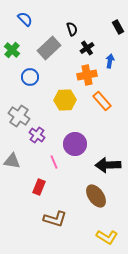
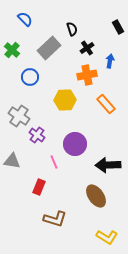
orange rectangle: moved 4 px right, 3 px down
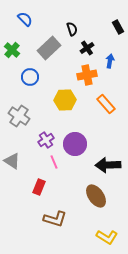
purple cross: moved 9 px right, 5 px down; rotated 21 degrees clockwise
gray triangle: rotated 24 degrees clockwise
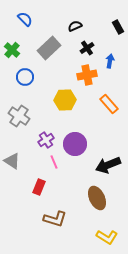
black semicircle: moved 3 px right, 3 px up; rotated 96 degrees counterclockwise
blue circle: moved 5 px left
orange rectangle: moved 3 px right
black arrow: rotated 20 degrees counterclockwise
brown ellipse: moved 1 px right, 2 px down; rotated 10 degrees clockwise
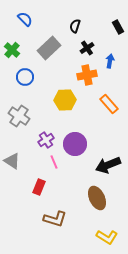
black semicircle: rotated 48 degrees counterclockwise
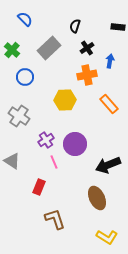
black rectangle: rotated 56 degrees counterclockwise
brown L-shape: rotated 125 degrees counterclockwise
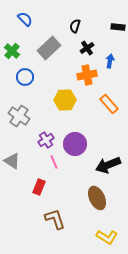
green cross: moved 1 px down
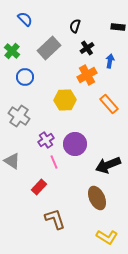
orange cross: rotated 18 degrees counterclockwise
red rectangle: rotated 21 degrees clockwise
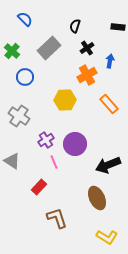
brown L-shape: moved 2 px right, 1 px up
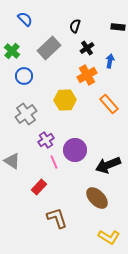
blue circle: moved 1 px left, 1 px up
gray cross: moved 7 px right, 2 px up; rotated 20 degrees clockwise
purple circle: moved 6 px down
brown ellipse: rotated 20 degrees counterclockwise
yellow L-shape: moved 2 px right
